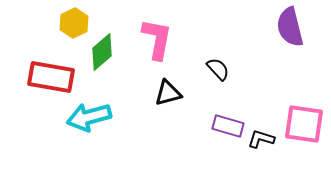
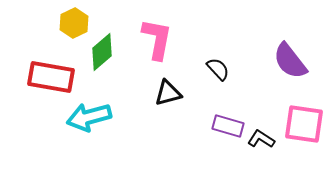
purple semicircle: moved 34 px down; rotated 24 degrees counterclockwise
black L-shape: rotated 16 degrees clockwise
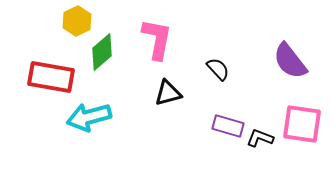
yellow hexagon: moved 3 px right, 2 px up
pink square: moved 2 px left
black L-shape: moved 1 px left, 1 px up; rotated 12 degrees counterclockwise
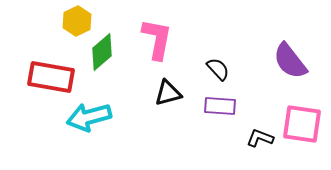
purple rectangle: moved 8 px left, 20 px up; rotated 12 degrees counterclockwise
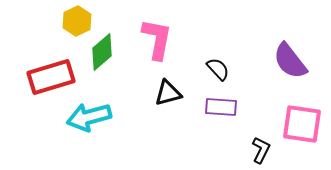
red rectangle: rotated 27 degrees counterclockwise
purple rectangle: moved 1 px right, 1 px down
black L-shape: moved 1 px right, 12 px down; rotated 96 degrees clockwise
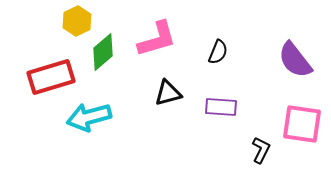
pink L-shape: rotated 63 degrees clockwise
green diamond: moved 1 px right
purple semicircle: moved 5 px right, 1 px up
black semicircle: moved 17 px up; rotated 65 degrees clockwise
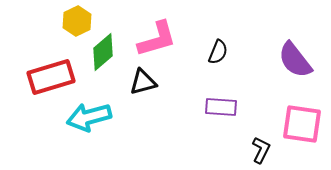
black triangle: moved 25 px left, 11 px up
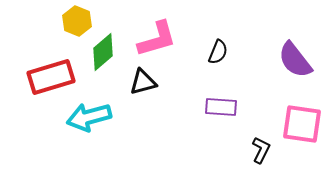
yellow hexagon: rotated 12 degrees counterclockwise
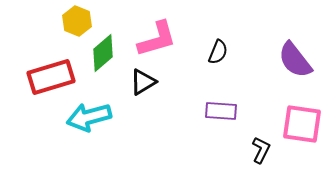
green diamond: moved 1 px down
black triangle: rotated 16 degrees counterclockwise
purple rectangle: moved 4 px down
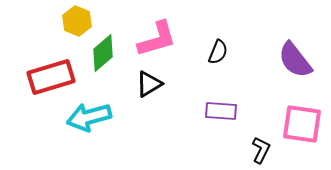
black triangle: moved 6 px right, 2 px down
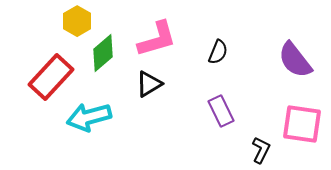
yellow hexagon: rotated 8 degrees clockwise
red rectangle: rotated 30 degrees counterclockwise
purple rectangle: rotated 60 degrees clockwise
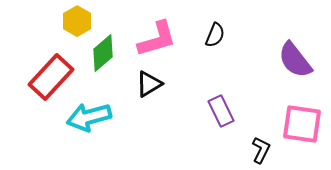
black semicircle: moved 3 px left, 17 px up
